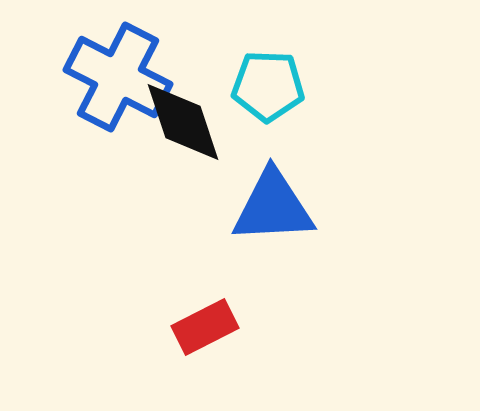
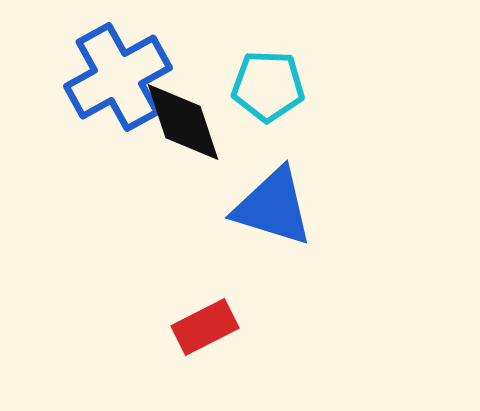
blue cross: rotated 34 degrees clockwise
blue triangle: rotated 20 degrees clockwise
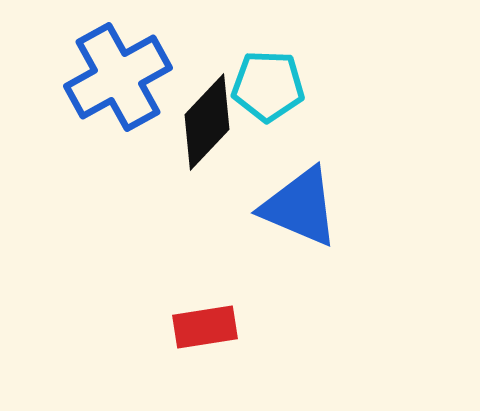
black diamond: moved 24 px right; rotated 62 degrees clockwise
blue triangle: moved 27 px right; rotated 6 degrees clockwise
red rectangle: rotated 18 degrees clockwise
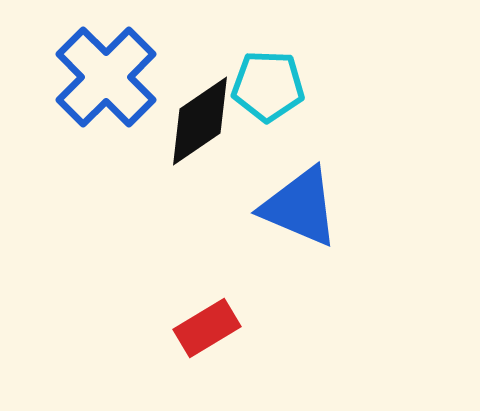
blue cross: moved 12 px left; rotated 16 degrees counterclockwise
black diamond: moved 7 px left, 1 px up; rotated 12 degrees clockwise
red rectangle: moved 2 px right, 1 px down; rotated 22 degrees counterclockwise
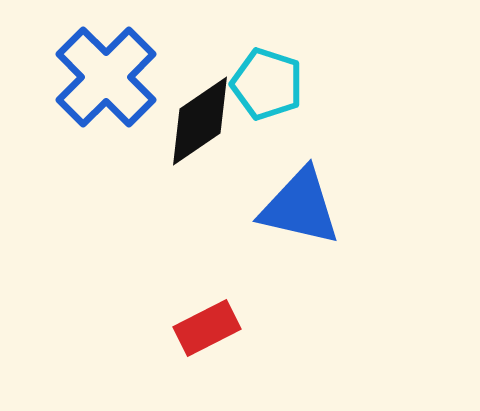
cyan pentagon: moved 1 px left, 2 px up; rotated 16 degrees clockwise
blue triangle: rotated 10 degrees counterclockwise
red rectangle: rotated 4 degrees clockwise
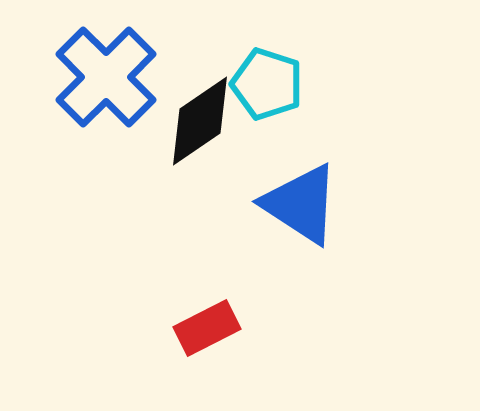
blue triangle: moved 1 px right, 3 px up; rotated 20 degrees clockwise
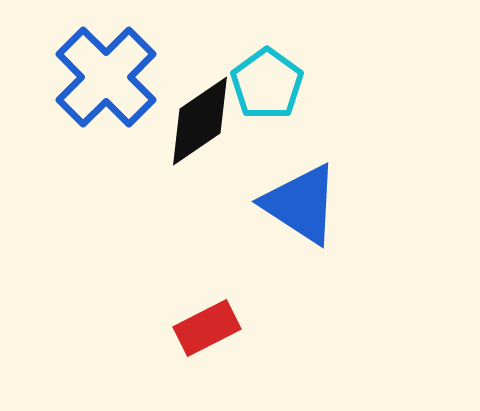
cyan pentagon: rotated 18 degrees clockwise
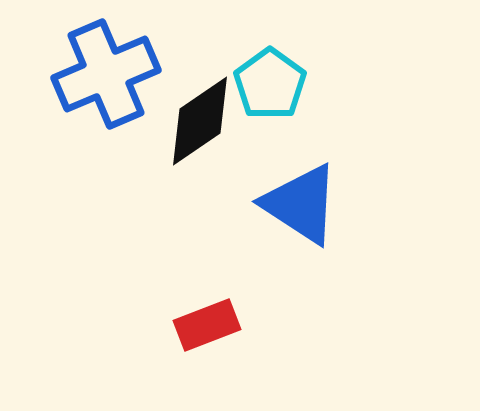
blue cross: moved 3 px up; rotated 22 degrees clockwise
cyan pentagon: moved 3 px right
red rectangle: moved 3 px up; rotated 6 degrees clockwise
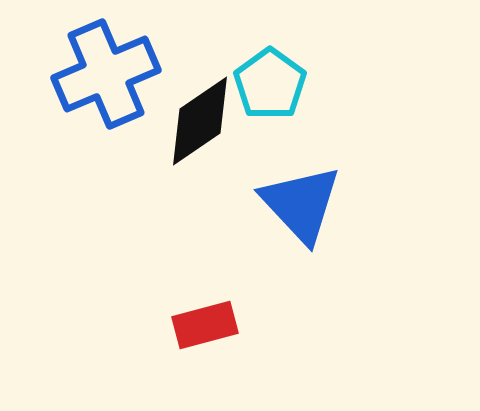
blue triangle: rotated 14 degrees clockwise
red rectangle: moved 2 px left; rotated 6 degrees clockwise
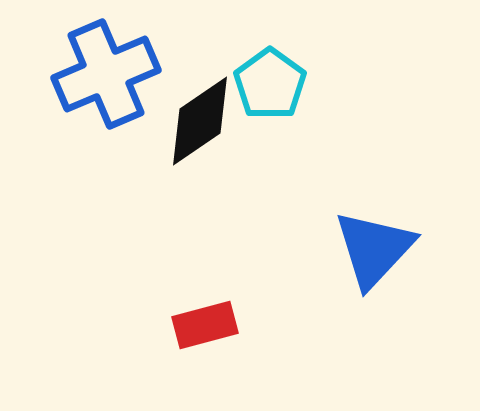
blue triangle: moved 73 px right, 45 px down; rotated 26 degrees clockwise
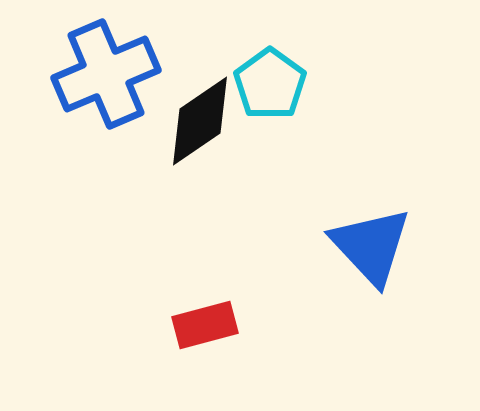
blue triangle: moved 3 px left, 3 px up; rotated 26 degrees counterclockwise
